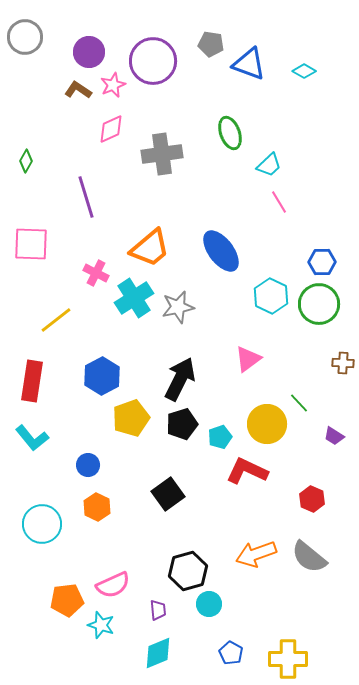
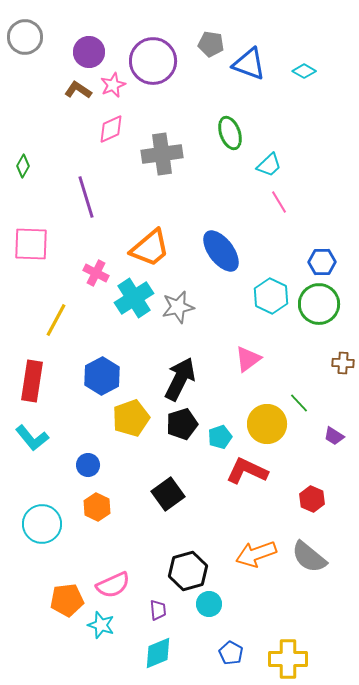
green diamond at (26, 161): moved 3 px left, 5 px down
yellow line at (56, 320): rotated 24 degrees counterclockwise
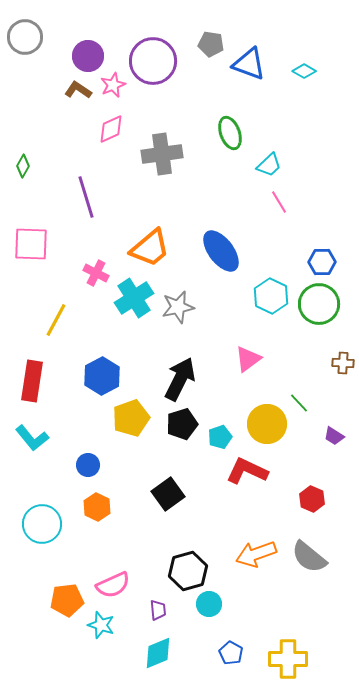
purple circle at (89, 52): moved 1 px left, 4 px down
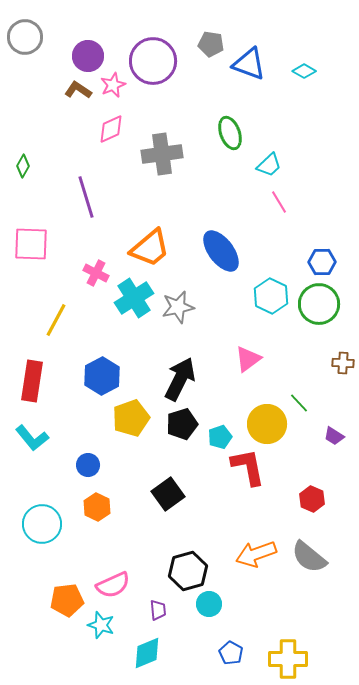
red L-shape at (247, 471): moved 1 px right, 4 px up; rotated 54 degrees clockwise
cyan diamond at (158, 653): moved 11 px left
